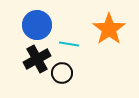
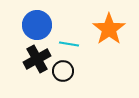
black circle: moved 1 px right, 2 px up
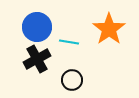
blue circle: moved 2 px down
cyan line: moved 2 px up
black circle: moved 9 px right, 9 px down
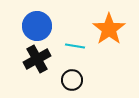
blue circle: moved 1 px up
cyan line: moved 6 px right, 4 px down
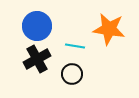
orange star: rotated 28 degrees counterclockwise
black circle: moved 6 px up
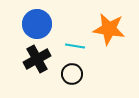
blue circle: moved 2 px up
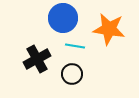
blue circle: moved 26 px right, 6 px up
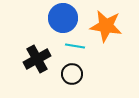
orange star: moved 3 px left, 3 px up
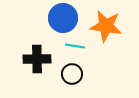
black cross: rotated 28 degrees clockwise
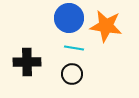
blue circle: moved 6 px right
cyan line: moved 1 px left, 2 px down
black cross: moved 10 px left, 3 px down
